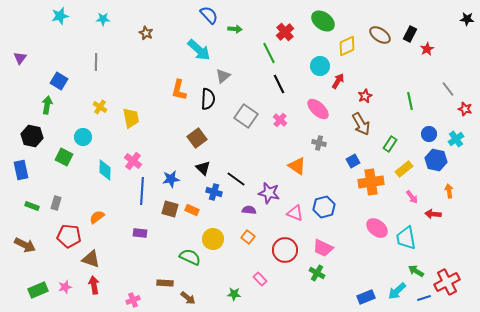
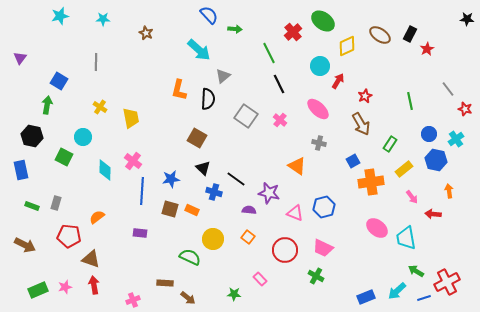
red cross at (285, 32): moved 8 px right
brown square at (197, 138): rotated 24 degrees counterclockwise
green cross at (317, 273): moved 1 px left, 3 px down
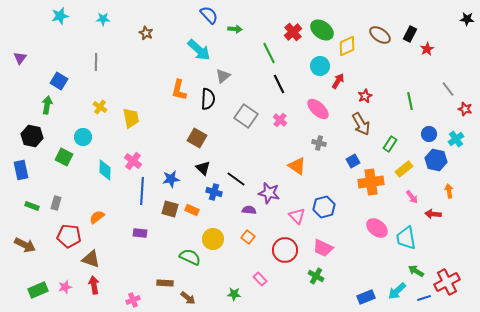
green ellipse at (323, 21): moved 1 px left, 9 px down
pink triangle at (295, 213): moved 2 px right, 3 px down; rotated 24 degrees clockwise
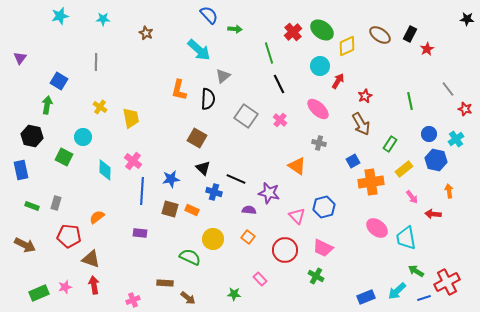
green line at (269, 53): rotated 10 degrees clockwise
black line at (236, 179): rotated 12 degrees counterclockwise
green rectangle at (38, 290): moved 1 px right, 3 px down
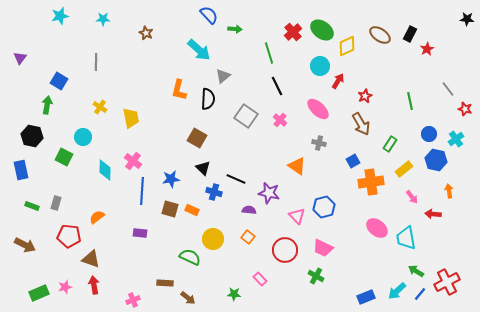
black line at (279, 84): moved 2 px left, 2 px down
blue line at (424, 298): moved 4 px left, 4 px up; rotated 32 degrees counterclockwise
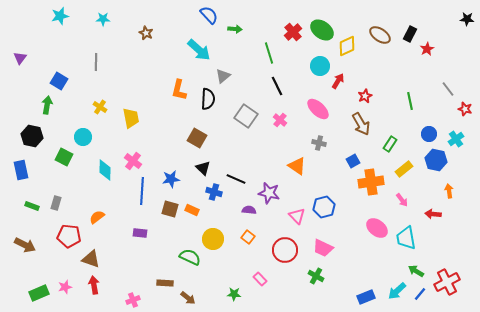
pink arrow at (412, 197): moved 10 px left, 3 px down
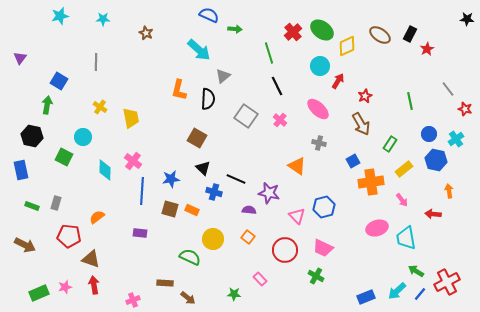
blue semicircle at (209, 15): rotated 24 degrees counterclockwise
pink ellipse at (377, 228): rotated 55 degrees counterclockwise
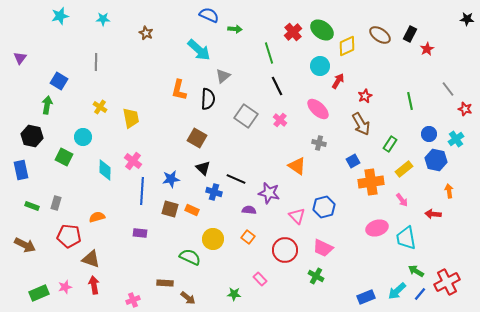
orange semicircle at (97, 217): rotated 21 degrees clockwise
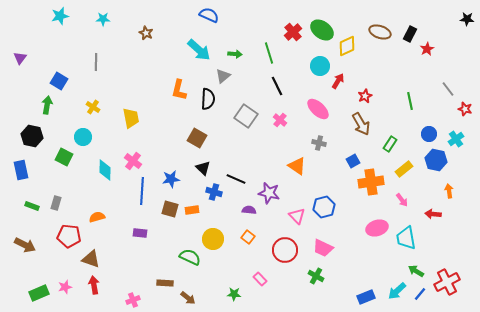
green arrow at (235, 29): moved 25 px down
brown ellipse at (380, 35): moved 3 px up; rotated 15 degrees counterclockwise
yellow cross at (100, 107): moved 7 px left
orange rectangle at (192, 210): rotated 32 degrees counterclockwise
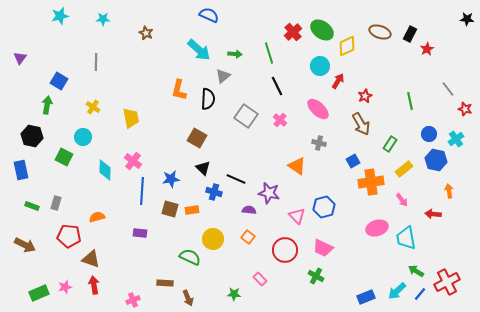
brown arrow at (188, 298): rotated 28 degrees clockwise
